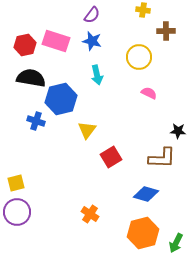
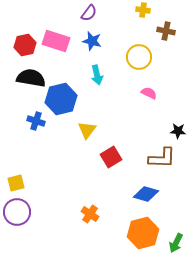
purple semicircle: moved 3 px left, 2 px up
brown cross: rotated 12 degrees clockwise
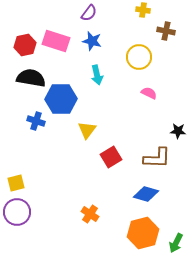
blue hexagon: rotated 12 degrees clockwise
brown L-shape: moved 5 px left
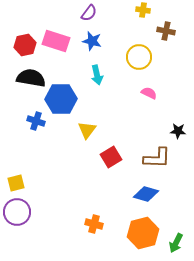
orange cross: moved 4 px right, 10 px down; rotated 18 degrees counterclockwise
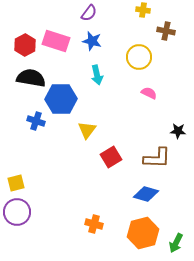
red hexagon: rotated 15 degrees counterclockwise
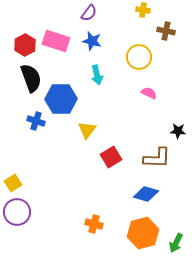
black semicircle: rotated 60 degrees clockwise
yellow square: moved 3 px left; rotated 18 degrees counterclockwise
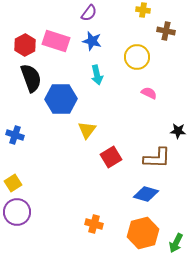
yellow circle: moved 2 px left
blue cross: moved 21 px left, 14 px down
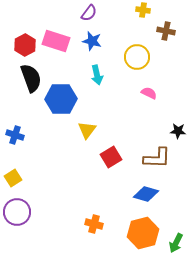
yellow square: moved 5 px up
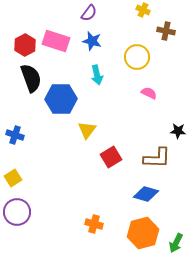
yellow cross: rotated 16 degrees clockwise
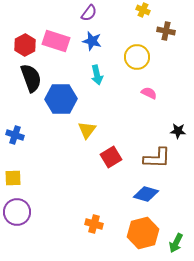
yellow square: rotated 30 degrees clockwise
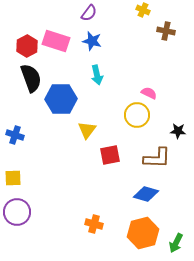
red hexagon: moved 2 px right, 1 px down
yellow circle: moved 58 px down
red square: moved 1 px left, 2 px up; rotated 20 degrees clockwise
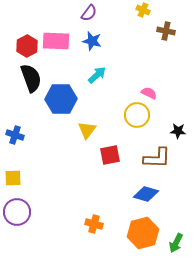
pink rectangle: rotated 16 degrees counterclockwise
cyan arrow: rotated 120 degrees counterclockwise
